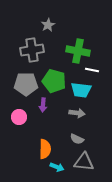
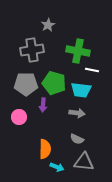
green pentagon: moved 2 px down
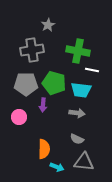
orange semicircle: moved 1 px left
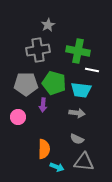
gray cross: moved 6 px right
pink circle: moved 1 px left
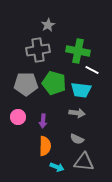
white line: rotated 16 degrees clockwise
purple arrow: moved 16 px down
orange semicircle: moved 1 px right, 3 px up
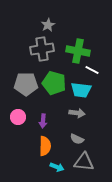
gray cross: moved 4 px right, 1 px up
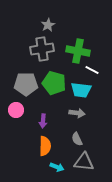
pink circle: moved 2 px left, 7 px up
gray semicircle: rotated 40 degrees clockwise
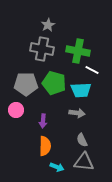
gray cross: rotated 20 degrees clockwise
cyan trapezoid: rotated 10 degrees counterclockwise
gray semicircle: moved 5 px right, 1 px down
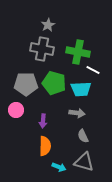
green cross: moved 1 px down
white line: moved 1 px right
cyan trapezoid: moved 1 px up
gray semicircle: moved 1 px right, 4 px up
gray triangle: rotated 10 degrees clockwise
cyan arrow: moved 2 px right
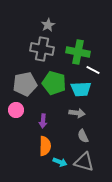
gray pentagon: moved 1 px left; rotated 10 degrees counterclockwise
cyan arrow: moved 1 px right, 5 px up
